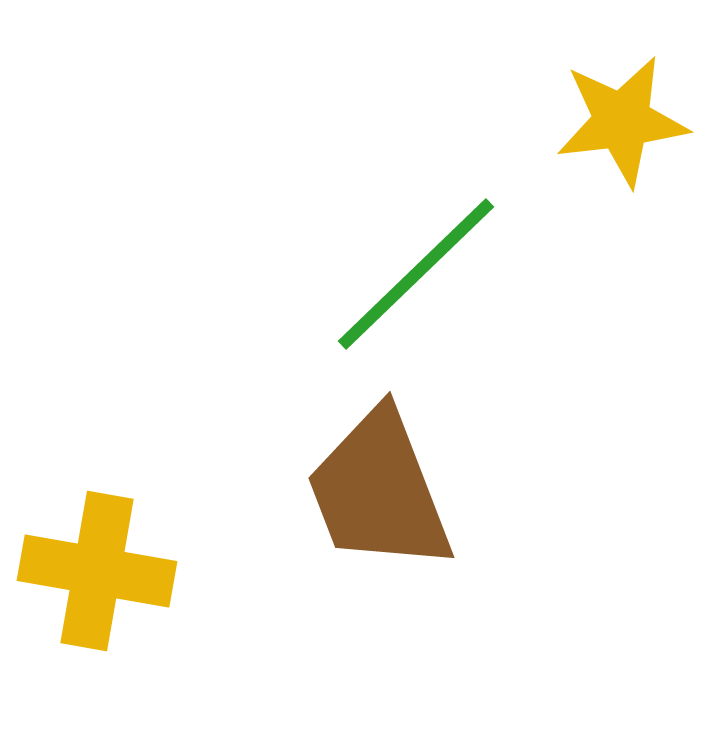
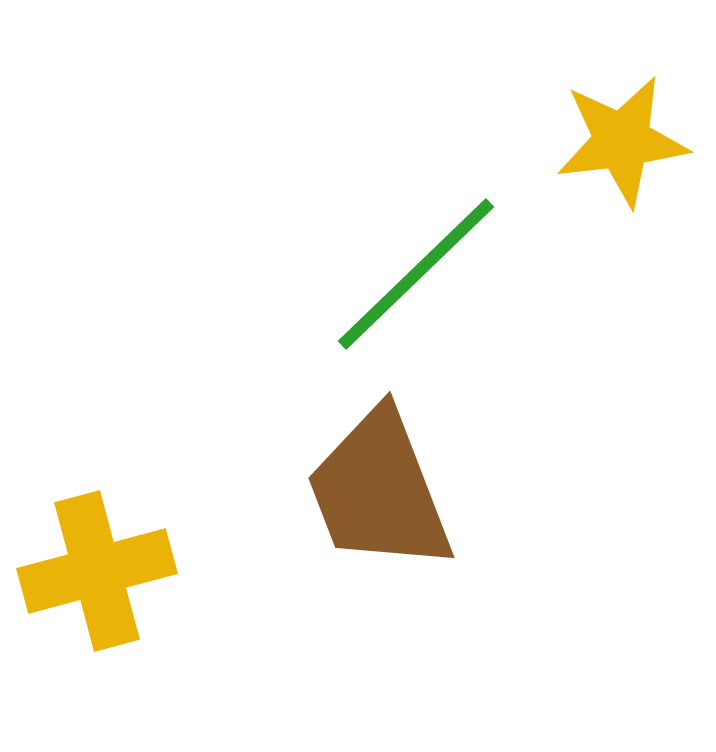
yellow star: moved 20 px down
yellow cross: rotated 25 degrees counterclockwise
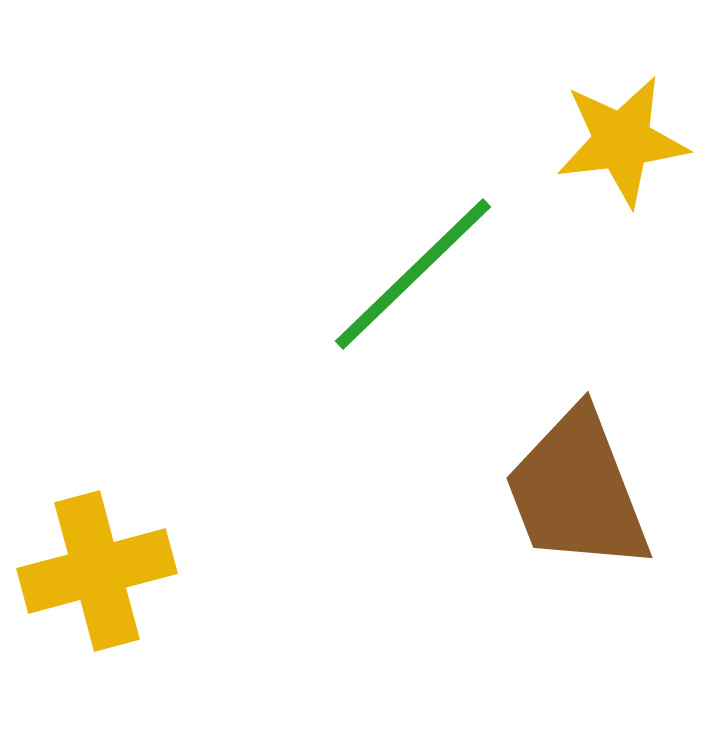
green line: moved 3 px left
brown trapezoid: moved 198 px right
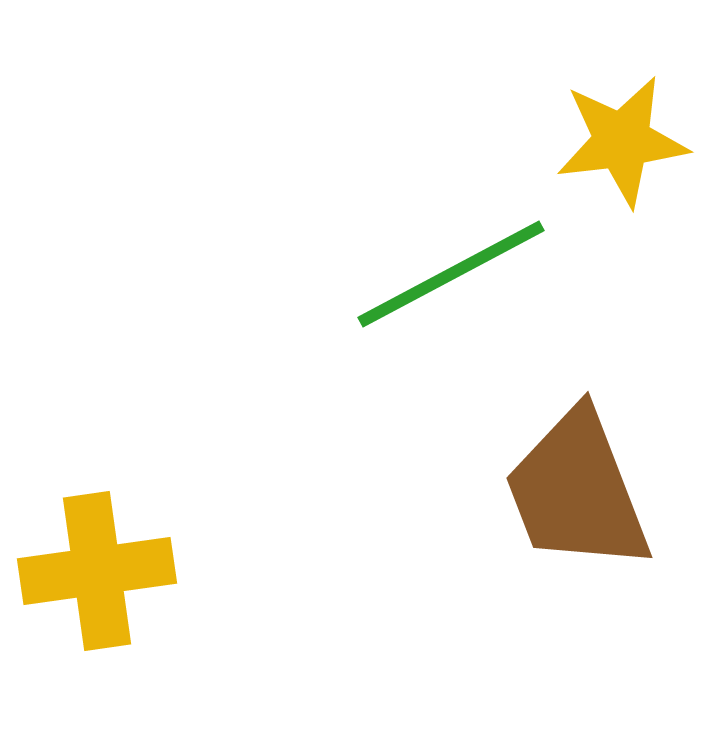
green line: moved 38 px right; rotated 16 degrees clockwise
yellow cross: rotated 7 degrees clockwise
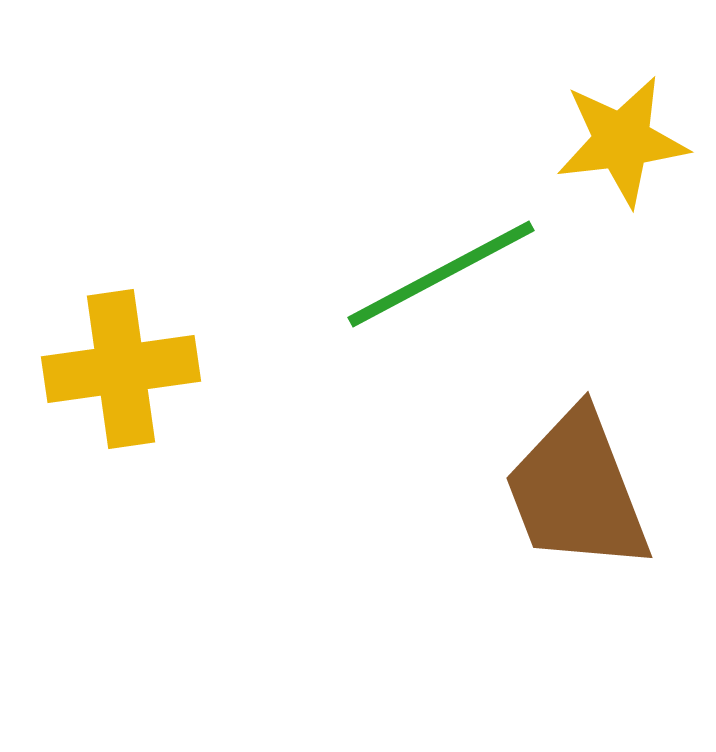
green line: moved 10 px left
yellow cross: moved 24 px right, 202 px up
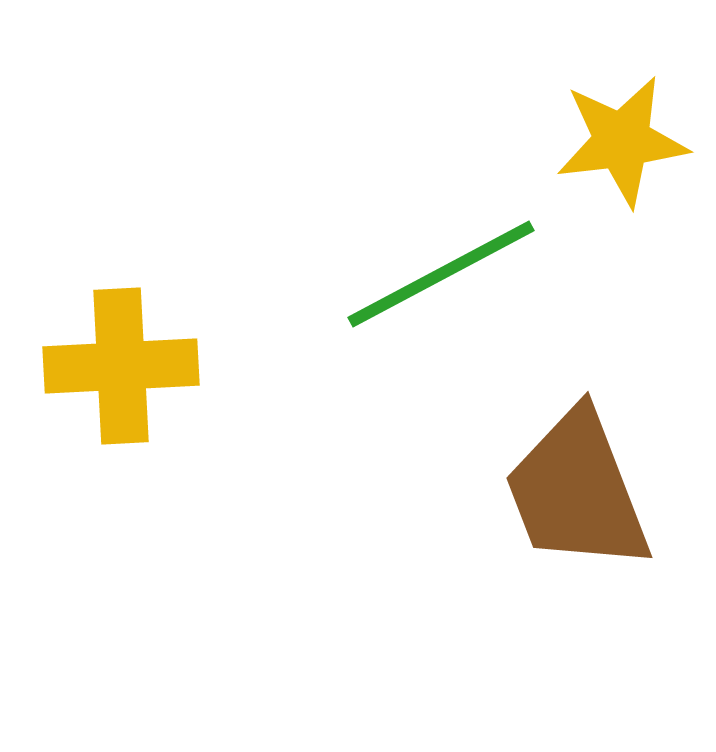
yellow cross: moved 3 px up; rotated 5 degrees clockwise
